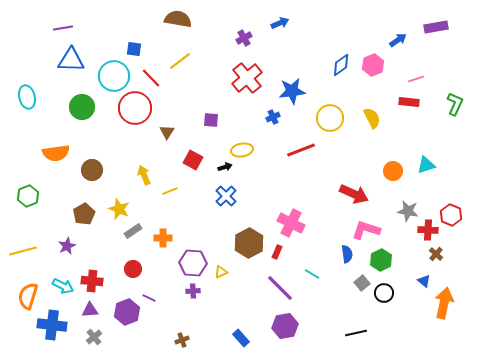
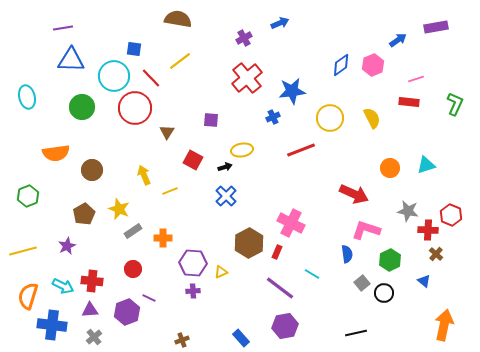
orange circle at (393, 171): moved 3 px left, 3 px up
green hexagon at (381, 260): moved 9 px right
purple line at (280, 288): rotated 8 degrees counterclockwise
orange arrow at (444, 303): moved 22 px down
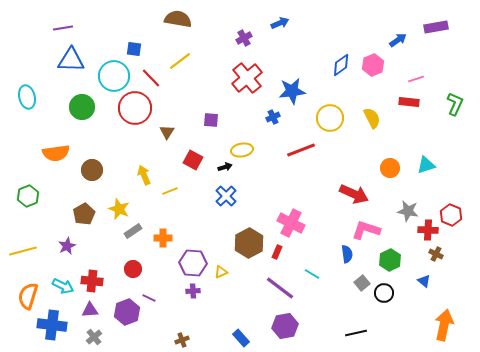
brown cross at (436, 254): rotated 16 degrees counterclockwise
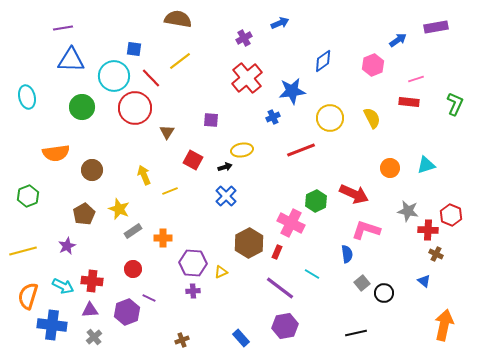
blue diamond at (341, 65): moved 18 px left, 4 px up
green hexagon at (390, 260): moved 74 px left, 59 px up
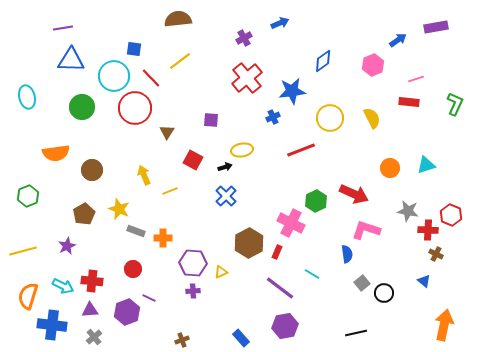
brown semicircle at (178, 19): rotated 16 degrees counterclockwise
gray rectangle at (133, 231): moved 3 px right; rotated 54 degrees clockwise
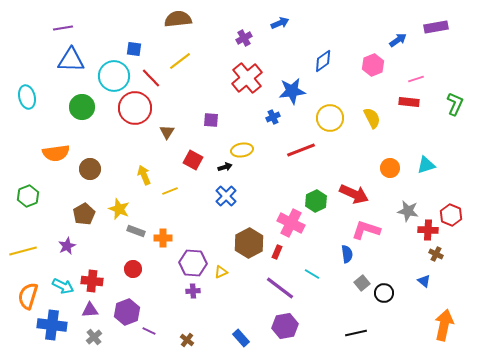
brown circle at (92, 170): moved 2 px left, 1 px up
purple line at (149, 298): moved 33 px down
brown cross at (182, 340): moved 5 px right; rotated 32 degrees counterclockwise
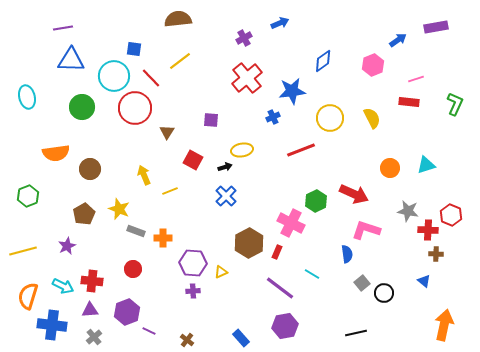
brown cross at (436, 254): rotated 24 degrees counterclockwise
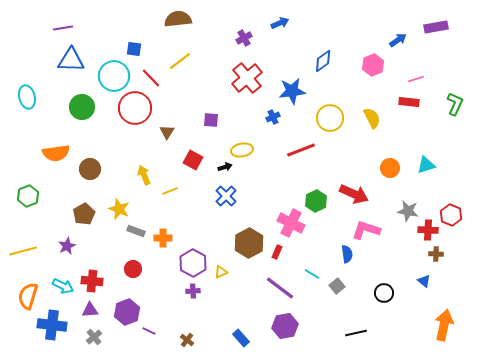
purple hexagon at (193, 263): rotated 24 degrees clockwise
gray square at (362, 283): moved 25 px left, 3 px down
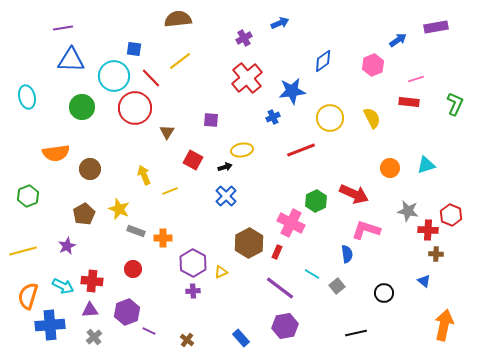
blue cross at (52, 325): moved 2 px left; rotated 12 degrees counterclockwise
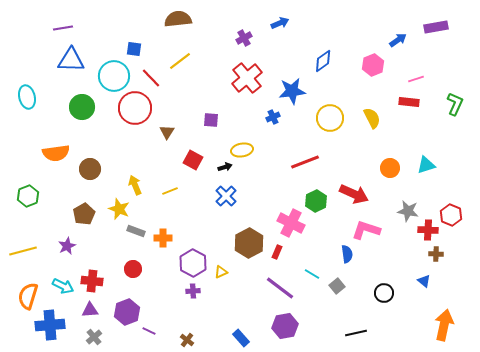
red line at (301, 150): moved 4 px right, 12 px down
yellow arrow at (144, 175): moved 9 px left, 10 px down
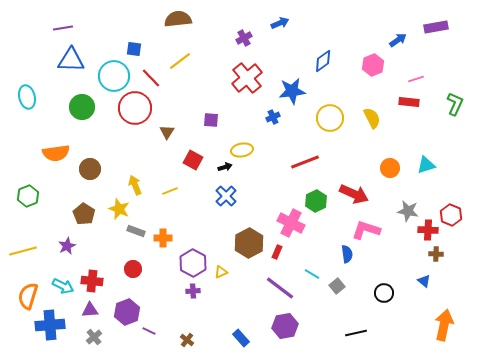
brown pentagon at (84, 214): rotated 10 degrees counterclockwise
